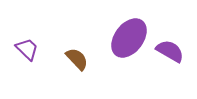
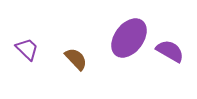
brown semicircle: moved 1 px left
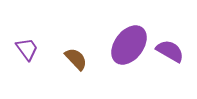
purple ellipse: moved 7 px down
purple trapezoid: rotated 10 degrees clockwise
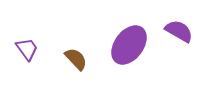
purple semicircle: moved 9 px right, 20 px up
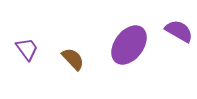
brown semicircle: moved 3 px left
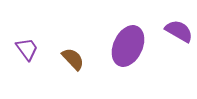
purple ellipse: moved 1 px left, 1 px down; rotated 12 degrees counterclockwise
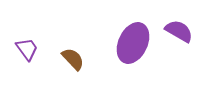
purple ellipse: moved 5 px right, 3 px up
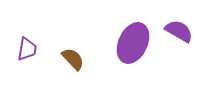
purple trapezoid: rotated 45 degrees clockwise
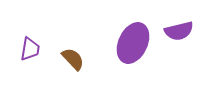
purple semicircle: rotated 136 degrees clockwise
purple trapezoid: moved 3 px right
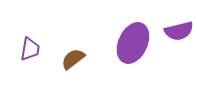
brown semicircle: rotated 85 degrees counterclockwise
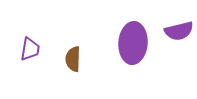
purple ellipse: rotated 21 degrees counterclockwise
brown semicircle: rotated 50 degrees counterclockwise
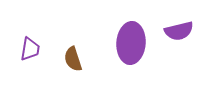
purple ellipse: moved 2 px left
brown semicircle: rotated 20 degrees counterclockwise
